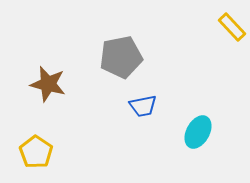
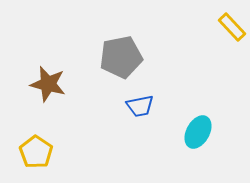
blue trapezoid: moved 3 px left
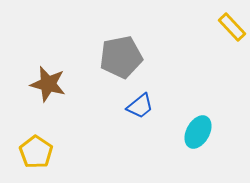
blue trapezoid: rotated 28 degrees counterclockwise
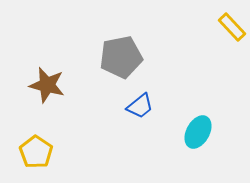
brown star: moved 1 px left, 1 px down
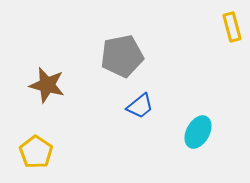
yellow rectangle: rotated 28 degrees clockwise
gray pentagon: moved 1 px right, 1 px up
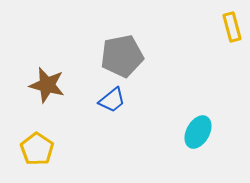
blue trapezoid: moved 28 px left, 6 px up
yellow pentagon: moved 1 px right, 3 px up
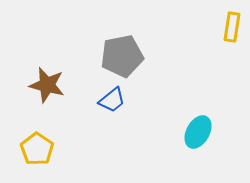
yellow rectangle: rotated 24 degrees clockwise
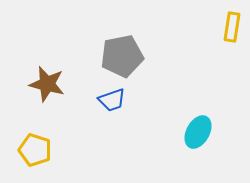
brown star: moved 1 px up
blue trapezoid: rotated 20 degrees clockwise
yellow pentagon: moved 2 px left, 1 px down; rotated 16 degrees counterclockwise
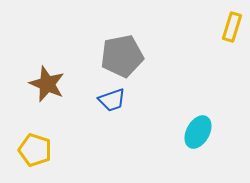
yellow rectangle: rotated 8 degrees clockwise
brown star: rotated 9 degrees clockwise
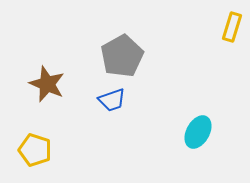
gray pentagon: rotated 18 degrees counterclockwise
